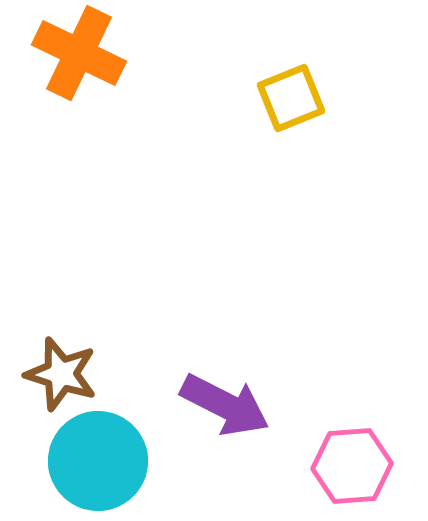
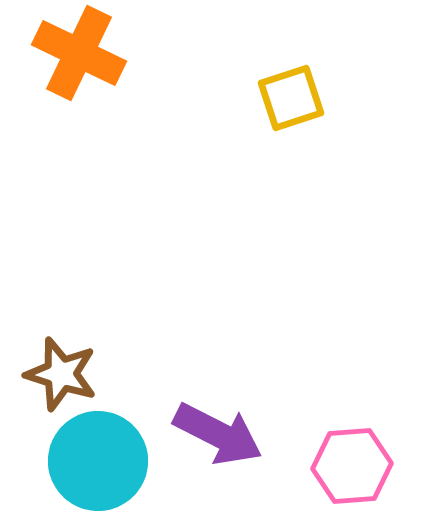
yellow square: rotated 4 degrees clockwise
purple arrow: moved 7 px left, 29 px down
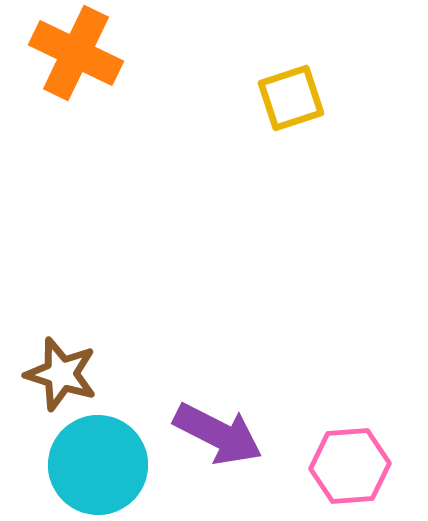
orange cross: moved 3 px left
cyan circle: moved 4 px down
pink hexagon: moved 2 px left
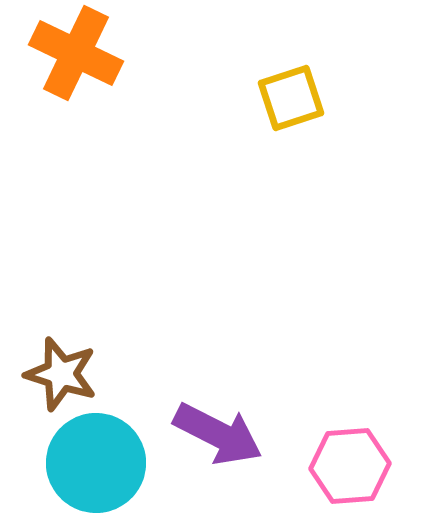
cyan circle: moved 2 px left, 2 px up
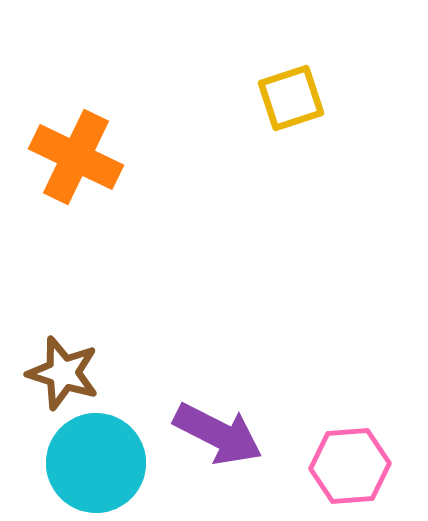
orange cross: moved 104 px down
brown star: moved 2 px right, 1 px up
